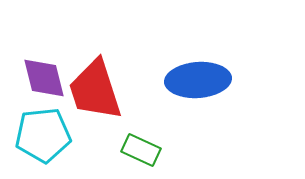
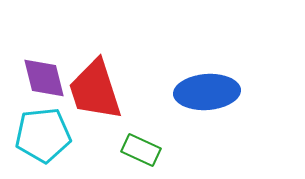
blue ellipse: moved 9 px right, 12 px down
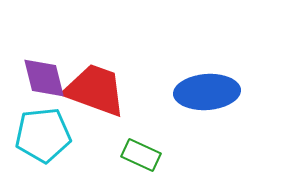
red trapezoid: rotated 128 degrees clockwise
green rectangle: moved 5 px down
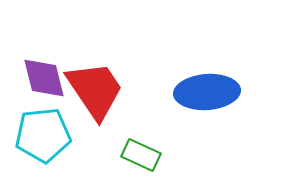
red trapezoid: rotated 36 degrees clockwise
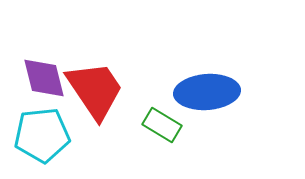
cyan pentagon: moved 1 px left
green rectangle: moved 21 px right, 30 px up; rotated 6 degrees clockwise
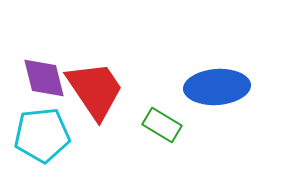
blue ellipse: moved 10 px right, 5 px up
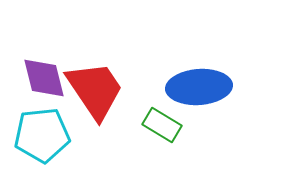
blue ellipse: moved 18 px left
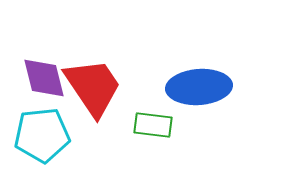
red trapezoid: moved 2 px left, 3 px up
green rectangle: moved 9 px left; rotated 24 degrees counterclockwise
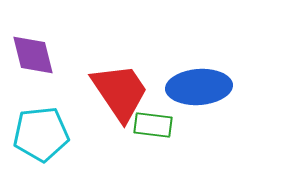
purple diamond: moved 11 px left, 23 px up
red trapezoid: moved 27 px right, 5 px down
cyan pentagon: moved 1 px left, 1 px up
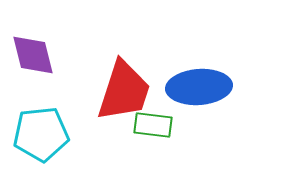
red trapezoid: moved 4 px right, 1 px up; rotated 52 degrees clockwise
